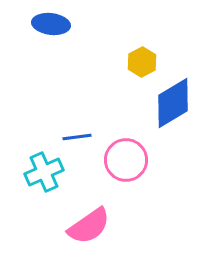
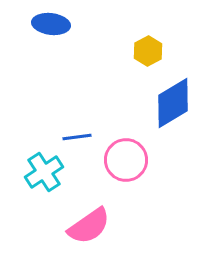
yellow hexagon: moved 6 px right, 11 px up
cyan cross: rotated 9 degrees counterclockwise
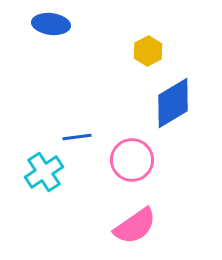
pink circle: moved 6 px right
pink semicircle: moved 46 px right
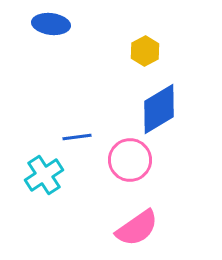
yellow hexagon: moved 3 px left
blue diamond: moved 14 px left, 6 px down
pink circle: moved 2 px left
cyan cross: moved 3 px down
pink semicircle: moved 2 px right, 2 px down
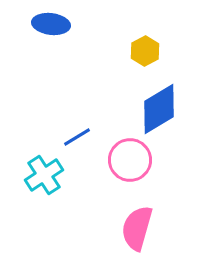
blue line: rotated 24 degrees counterclockwise
pink semicircle: rotated 141 degrees clockwise
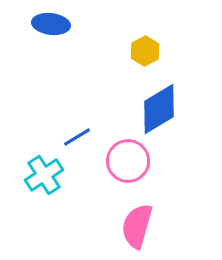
pink circle: moved 2 px left, 1 px down
pink semicircle: moved 2 px up
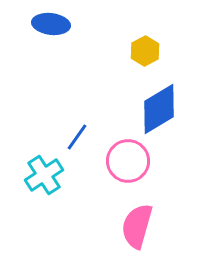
blue line: rotated 24 degrees counterclockwise
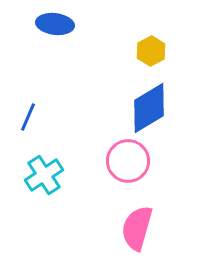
blue ellipse: moved 4 px right
yellow hexagon: moved 6 px right
blue diamond: moved 10 px left, 1 px up
blue line: moved 49 px left, 20 px up; rotated 12 degrees counterclockwise
pink semicircle: moved 2 px down
